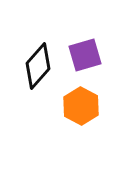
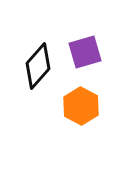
purple square: moved 3 px up
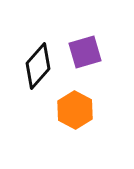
orange hexagon: moved 6 px left, 4 px down
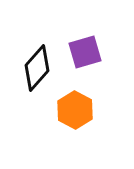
black diamond: moved 1 px left, 2 px down
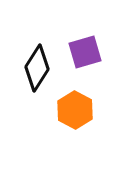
black diamond: rotated 9 degrees counterclockwise
